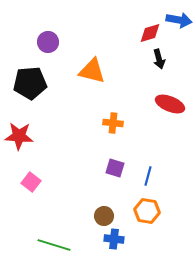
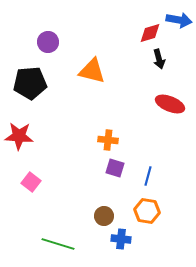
orange cross: moved 5 px left, 17 px down
blue cross: moved 7 px right
green line: moved 4 px right, 1 px up
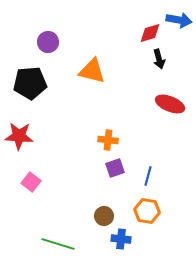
purple square: rotated 36 degrees counterclockwise
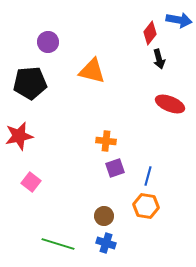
red diamond: rotated 35 degrees counterclockwise
red star: rotated 16 degrees counterclockwise
orange cross: moved 2 px left, 1 px down
orange hexagon: moved 1 px left, 5 px up
blue cross: moved 15 px left, 4 px down; rotated 12 degrees clockwise
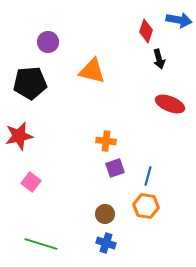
red diamond: moved 4 px left, 2 px up; rotated 20 degrees counterclockwise
brown circle: moved 1 px right, 2 px up
green line: moved 17 px left
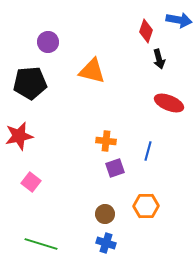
red ellipse: moved 1 px left, 1 px up
blue line: moved 25 px up
orange hexagon: rotated 10 degrees counterclockwise
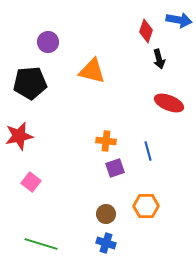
blue line: rotated 30 degrees counterclockwise
brown circle: moved 1 px right
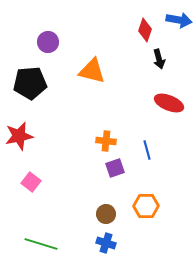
red diamond: moved 1 px left, 1 px up
blue line: moved 1 px left, 1 px up
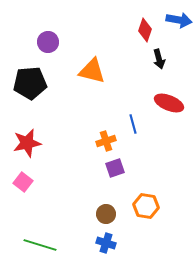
red star: moved 8 px right, 7 px down
orange cross: rotated 24 degrees counterclockwise
blue line: moved 14 px left, 26 px up
pink square: moved 8 px left
orange hexagon: rotated 10 degrees clockwise
green line: moved 1 px left, 1 px down
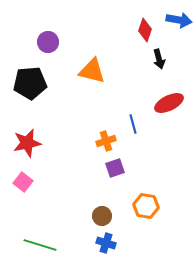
red ellipse: rotated 48 degrees counterclockwise
brown circle: moved 4 px left, 2 px down
